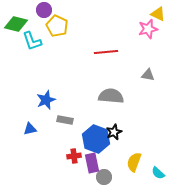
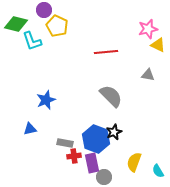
yellow triangle: moved 31 px down
gray semicircle: rotated 40 degrees clockwise
gray rectangle: moved 23 px down
cyan semicircle: moved 2 px up; rotated 16 degrees clockwise
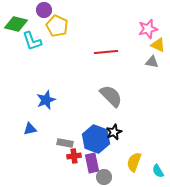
gray triangle: moved 4 px right, 13 px up
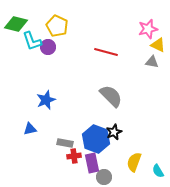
purple circle: moved 4 px right, 37 px down
red line: rotated 20 degrees clockwise
